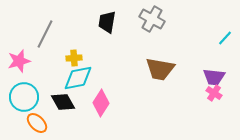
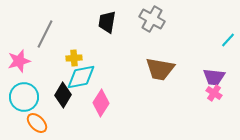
cyan line: moved 3 px right, 2 px down
cyan diamond: moved 3 px right, 1 px up
black diamond: moved 7 px up; rotated 60 degrees clockwise
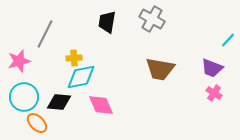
purple trapezoid: moved 2 px left, 9 px up; rotated 15 degrees clockwise
black diamond: moved 4 px left, 7 px down; rotated 65 degrees clockwise
pink diamond: moved 2 px down; rotated 56 degrees counterclockwise
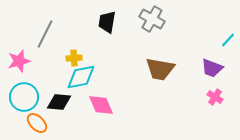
pink cross: moved 1 px right, 4 px down
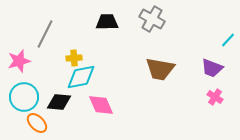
black trapezoid: rotated 80 degrees clockwise
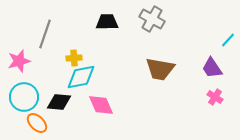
gray line: rotated 8 degrees counterclockwise
purple trapezoid: rotated 35 degrees clockwise
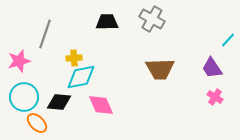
brown trapezoid: rotated 12 degrees counterclockwise
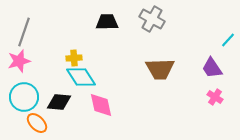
gray line: moved 21 px left, 2 px up
cyan diamond: rotated 68 degrees clockwise
pink diamond: rotated 12 degrees clockwise
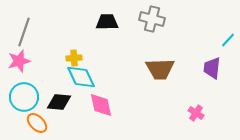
gray cross: rotated 15 degrees counterclockwise
purple trapezoid: rotated 40 degrees clockwise
cyan diamond: rotated 8 degrees clockwise
pink cross: moved 19 px left, 16 px down
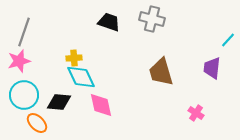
black trapezoid: moved 2 px right; rotated 20 degrees clockwise
brown trapezoid: moved 1 px right, 3 px down; rotated 76 degrees clockwise
cyan circle: moved 2 px up
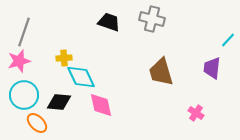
yellow cross: moved 10 px left
